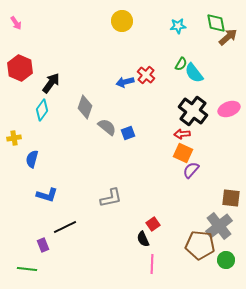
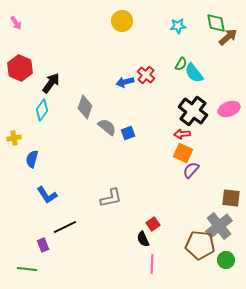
blue L-shape: rotated 40 degrees clockwise
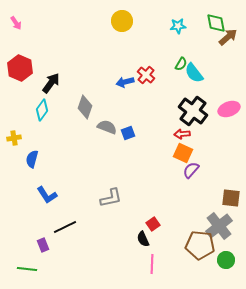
gray semicircle: rotated 18 degrees counterclockwise
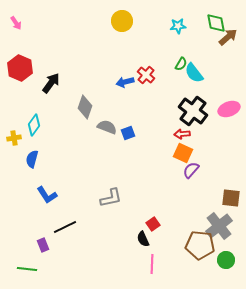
cyan diamond: moved 8 px left, 15 px down
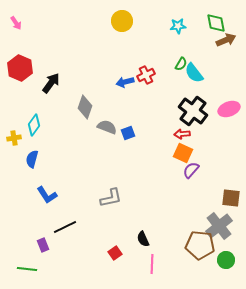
brown arrow: moved 2 px left, 3 px down; rotated 18 degrees clockwise
red cross: rotated 24 degrees clockwise
red square: moved 38 px left, 29 px down
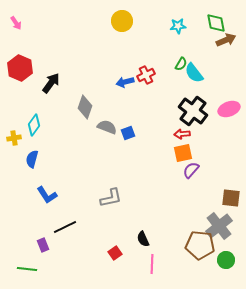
orange square: rotated 36 degrees counterclockwise
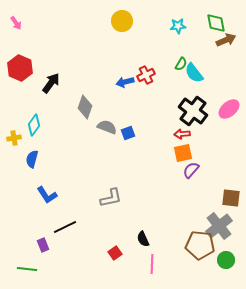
pink ellipse: rotated 20 degrees counterclockwise
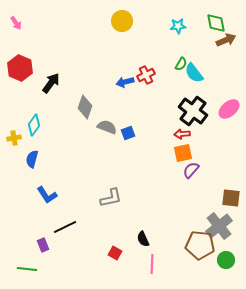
red square: rotated 24 degrees counterclockwise
